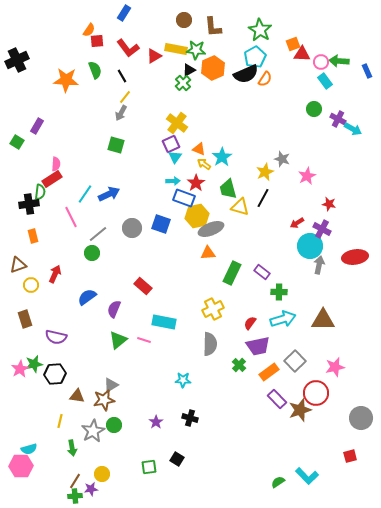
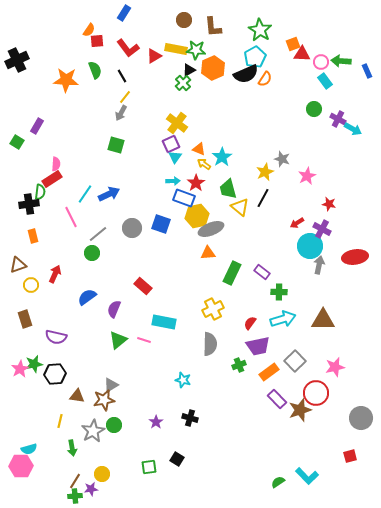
green arrow at (339, 61): moved 2 px right
yellow triangle at (240, 207): rotated 24 degrees clockwise
green cross at (239, 365): rotated 24 degrees clockwise
cyan star at (183, 380): rotated 14 degrees clockwise
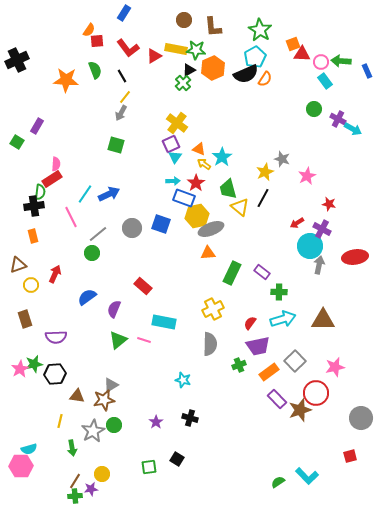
black cross at (29, 204): moved 5 px right, 2 px down
purple semicircle at (56, 337): rotated 15 degrees counterclockwise
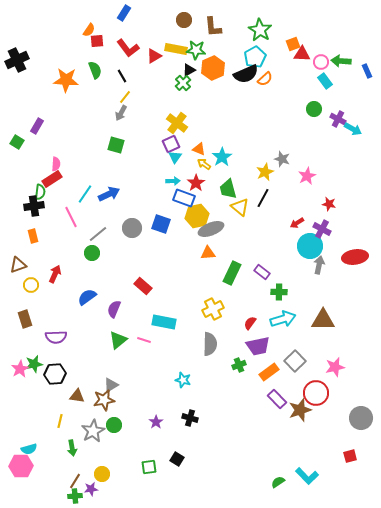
orange semicircle at (265, 79): rotated 14 degrees clockwise
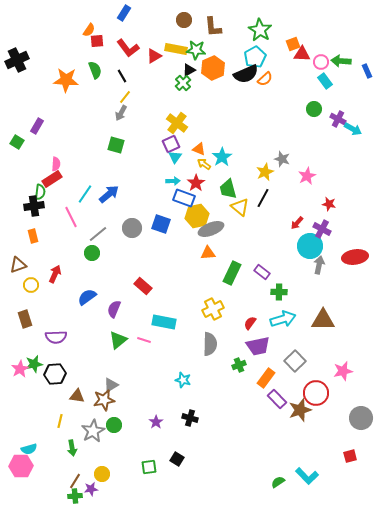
blue arrow at (109, 194): rotated 15 degrees counterclockwise
red arrow at (297, 223): rotated 16 degrees counterclockwise
pink star at (335, 367): moved 8 px right, 4 px down
orange rectangle at (269, 372): moved 3 px left, 6 px down; rotated 18 degrees counterclockwise
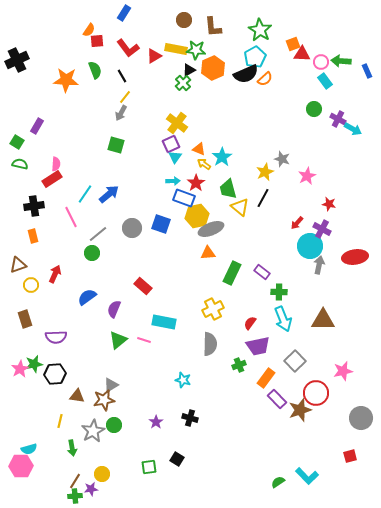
green semicircle at (40, 192): moved 20 px left, 28 px up; rotated 84 degrees counterclockwise
cyan arrow at (283, 319): rotated 85 degrees clockwise
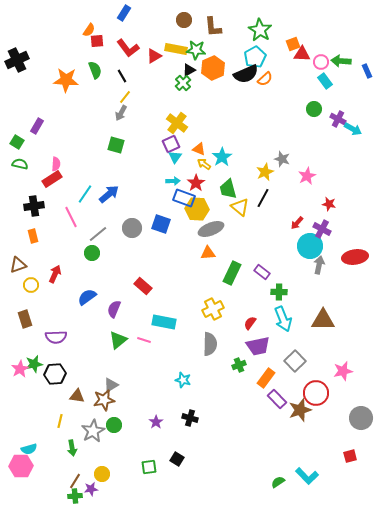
yellow hexagon at (197, 216): moved 7 px up; rotated 15 degrees clockwise
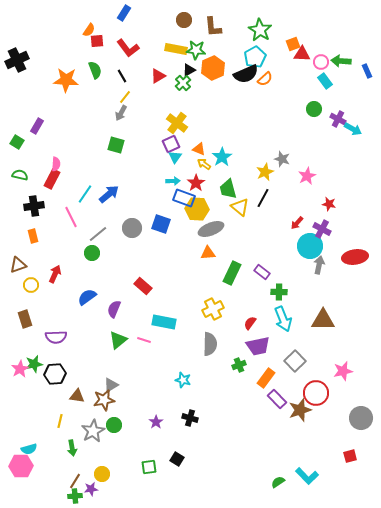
red triangle at (154, 56): moved 4 px right, 20 px down
green semicircle at (20, 164): moved 11 px down
red rectangle at (52, 179): rotated 30 degrees counterclockwise
